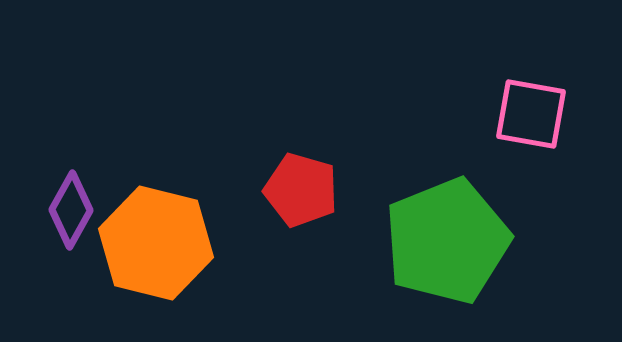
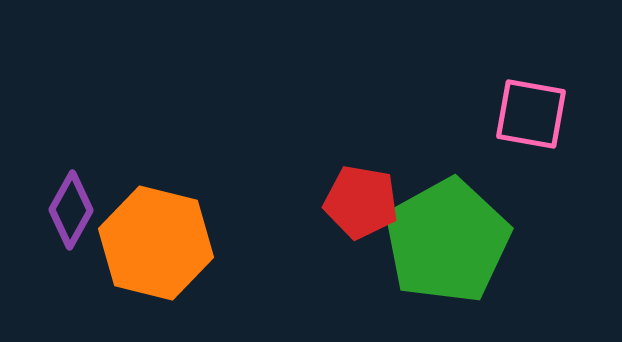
red pentagon: moved 60 px right, 12 px down; rotated 6 degrees counterclockwise
green pentagon: rotated 7 degrees counterclockwise
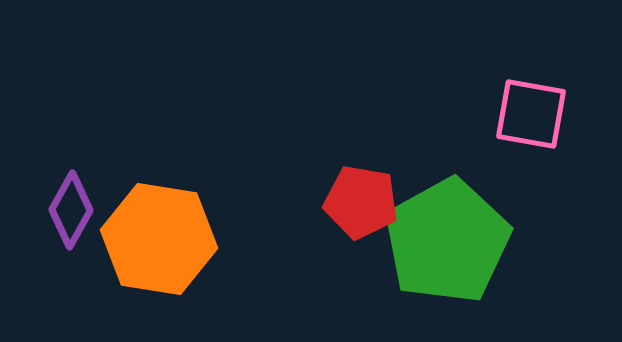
orange hexagon: moved 3 px right, 4 px up; rotated 5 degrees counterclockwise
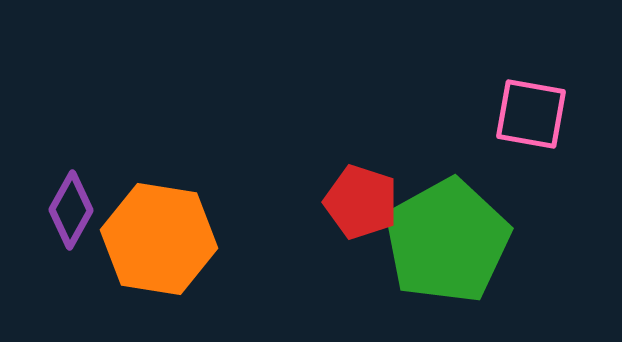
red pentagon: rotated 8 degrees clockwise
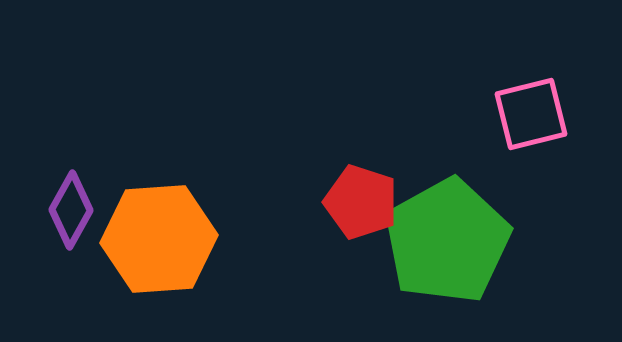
pink square: rotated 24 degrees counterclockwise
orange hexagon: rotated 13 degrees counterclockwise
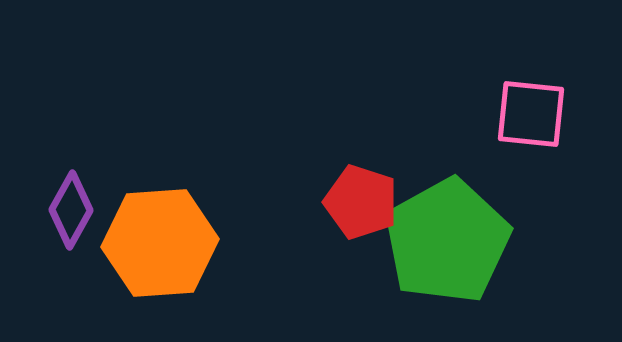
pink square: rotated 20 degrees clockwise
orange hexagon: moved 1 px right, 4 px down
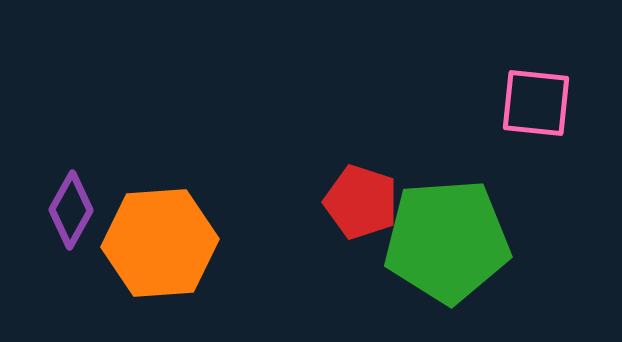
pink square: moved 5 px right, 11 px up
green pentagon: rotated 25 degrees clockwise
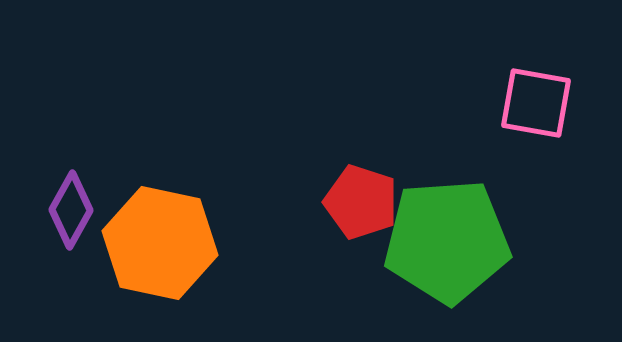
pink square: rotated 4 degrees clockwise
orange hexagon: rotated 16 degrees clockwise
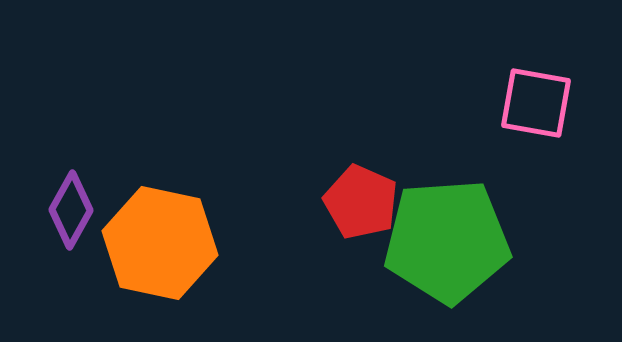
red pentagon: rotated 6 degrees clockwise
